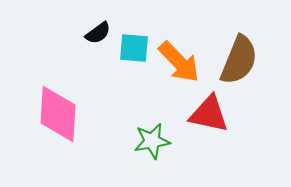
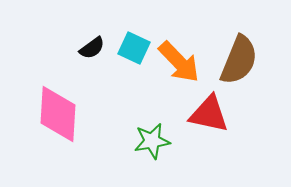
black semicircle: moved 6 px left, 15 px down
cyan square: rotated 20 degrees clockwise
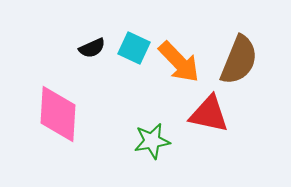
black semicircle: rotated 12 degrees clockwise
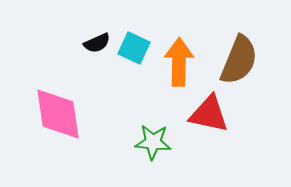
black semicircle: moved 5 px right, 5 px up
orange arrow: rotated 135 degrees counterclockwise
pink diamond: rotated 12 degrees counterclockwise
green star: moved 1 px right, 1 px down; rotated 15 degrees clockwise
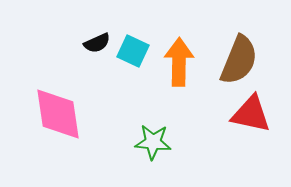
cyan square: moved 1 px left, 3 px down
red triangle: moved 42 px right
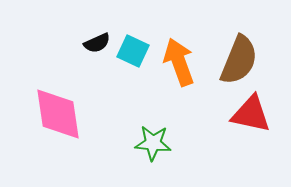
orange arrow: rotated 21 degrees counterclockwise
green star: moved 1 px down
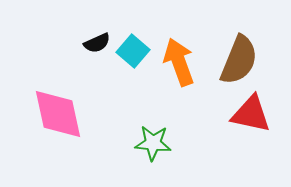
cyan square: rotated 16 degrees clockwise
pink diamond: rotated 4 degrees counterclockwise
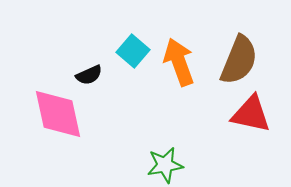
black semicircle: moved 8 px left, 32 px down
green star: moved 12 px right, 22 px down; rotated 15 degrees counterclockwise
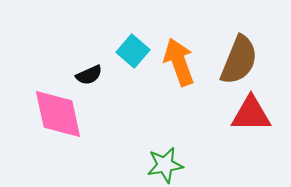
red triangle: rotated 12 degrees counterclockwise
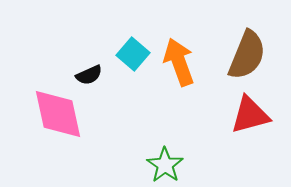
cyan square: moved 3 px down
brown semicircle: moved 8 px right, 5 px up
red triangle: moved 1 px left, 1 px down; rotated 15 degrees counterclockwise
green star: rotated 27 degrees counterclockwise
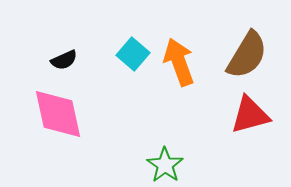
brown semicircle: rotated 9 degrees clockwise
black semicircle: moved 25 px left, 15 px up
